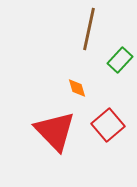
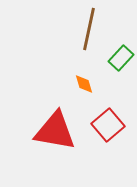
green rectangle: moved 1 px right, 2 px up
orange diamond: moved 7 px right, 4 px up
red triangle: rotated 36 degrees counterclockwise
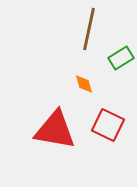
green rectangle: rotated 15 degrees clockwise
red square: rotated 24 degrees counterclockwise
red triangle: moved 1 px up
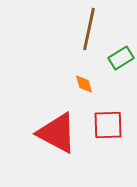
red square: rotated 28 degrees counterclockwise
red triangle: moved 2 px right, 3 px down; rotated 18 degrees clockwise
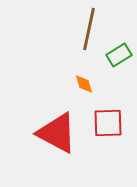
green rectangle: moved 2 px left, 3 px up
red square: moved 2 px up
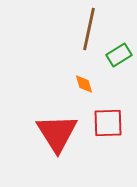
red triangle: rotated 30 degrees clockwise
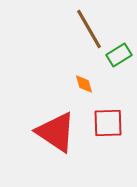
brown line: rotated 42 degrees counterclockwise
red triangle: moved 1 px left, 1 px up; rotated 24 degrees counterclockwise
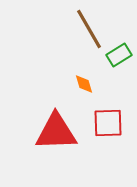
red triangle: rotated 36 degrees counterclockwise
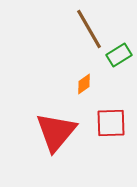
orange diamond: rotated 70 degrees clockwise
red square: moved 3 px right
red triangle: rotated 48 degrees counterclockwise
